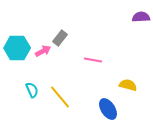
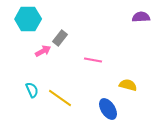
cyan hexagon: moved 11 px right, 29 px up
yellow line: moved 1 px down; rotated 15 degrees counterclockwise
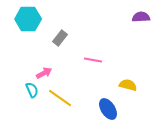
pink arrow: moved 1 px right, 22 px down
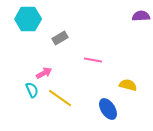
purple semicircle: moved 1 px up
gray rectangle: rotated 21 degrees clockwise
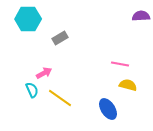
pink line: moved 27 px right, 4 px down
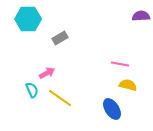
pink arrow: moved 3 px right
blue ellipse: moved 4 px right
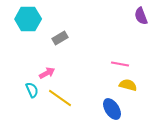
purple semicircle: rotated 108 degrees counterclockwise
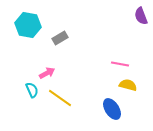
cyan hexagon: moved 6 px down; rotated 10 degrees clockwise
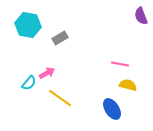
cyan semicircle: moved 3 px left, 7 px up; rotated 63 degrees clockwise
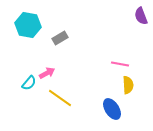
yellow semicircle: rotated 72 degrees clockwise
